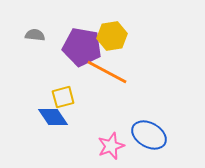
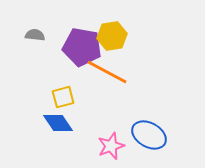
blue diamond: moved 5 px right, 6 px down
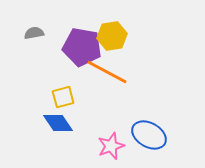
gray semicircle: moved 1 px left, 2 px up; rotated 18 degrees counterclockwise
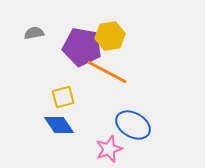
yellow hexagon: moved 2 px left
blue diamond: moved 1 px right, 2 px down
blue ellipse: moved 16 px left, 10 px up
pink star: moved 2 px left, 3 px down
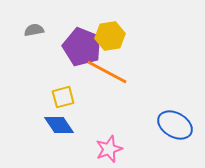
gray semicircle: moved 3 px up
purple pentagon: rotated 12 degrees clockwise
blue ellipse: moved 42 px right
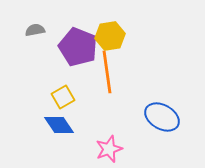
gray semicircle: moved 1 px right
purple pentagon: moved 4 px left
orange line: rotated 54 degrees clockwise
yellow square: rotated 15 degrees counterclockwise
blue ellipse: moved 13 px left, 8 px up
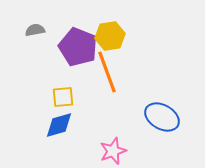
orange line: rotated 12 degrees counterclockwise
yellow square: rotated 25 degrees clockwise
blue diamond: rotated 72 degrees counterclockwise
pink star: moved 4 px right, 2 px down
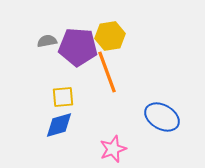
gray semicircle: moved 12 px right, 11 px down
purple pentagon: rotated 18 degrees counterclockwise
pink star: moved 2 px up
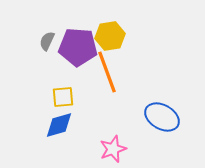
gray semicircle: rotated 54 degrees counterclockwise
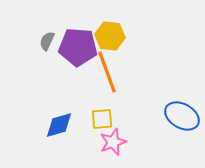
yellow hexagon: rotated 16 degrees clockwise
yellow square: moved 39 px right, 22 px down
blue ellipse: moved 20 px right, 1 px up
pink star: moved 7 px up
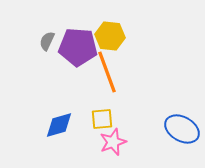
blue ellipse: moved 13 px down
